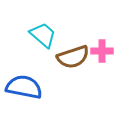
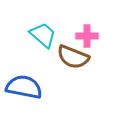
pink cross: moved 15 px left, 15 px up
brown semicircle: rotated 40 degrees clockwise
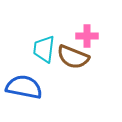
cyan trapezoid: moved 1 px right, 14 px down; rotated 124 degrees counterclockwise
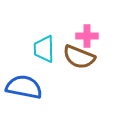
cyan trapezoid: rotated 8 degrees counterclockwise
brown semicircle: moved 6 px right
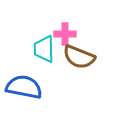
pink cross: moved 22 px left, 2 px up
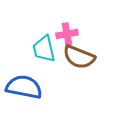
pink cross: moved 2 px right; rotated 10 degrees counterclockwise
cyan trapezoid: rotated 12 degrees counterclockwise
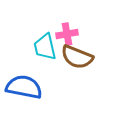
cyan trapezoid: moved 1 px right, 2 px up
brown semicircle: moved 2 px left
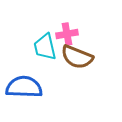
blue semicircle: rotated 9 degrees counterclockwise
